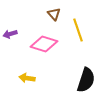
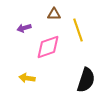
brown triangle: rotated 48 degrees counterclockwise
purple arrow: moved 14 px right, 6 px up
pink diamond: moved 4 px right, 3 px down; rotated 36 degrees counterclockwise
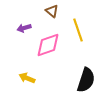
brown triangle: moved 2 px left, 3 px up; rotated 40 degrees clockwise
pink diamond: moved 2 px up
yellow arrow: rotated 14 degrees clockwise
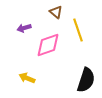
brown triangle: moved 4 px right, 1 px down
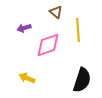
yellow line: rotated 15 degrees clockwise
black semicircle: moved 4 px left
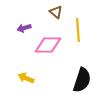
pink diamond: rotated 20 degrees clockwise
yellow arrow: moved 1 px left
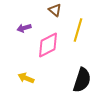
brown triangle: moved 1 px left, 2 px up
yellow line: rotated 20 degrees clockwise
pink diamond: rotated 28 degrees counterclockwise
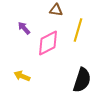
brown triangle: moved 1 px right; rotated 32 degrees counterclockwise
purple arrow: rotated 64 degrees clockwise
pink diamond: moved 2 px up
yellow arrow: moved 4 px left, 2 px up
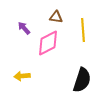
brown triangle: moved 7 px down
yellow line: moved 5 px right; rotated 20 degrees counterclockwise
yellow arrow: rotated 28 degrees counterclockwise
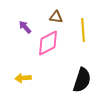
purple arrow: moved 1 px right, 1 px up
yellow arrow: moved 1 px right, 2 px down
